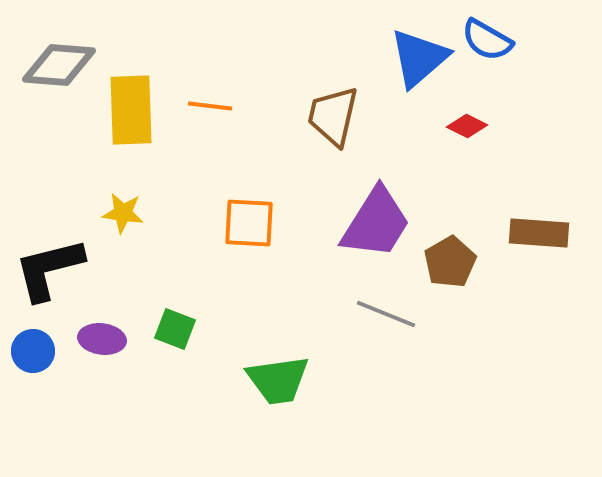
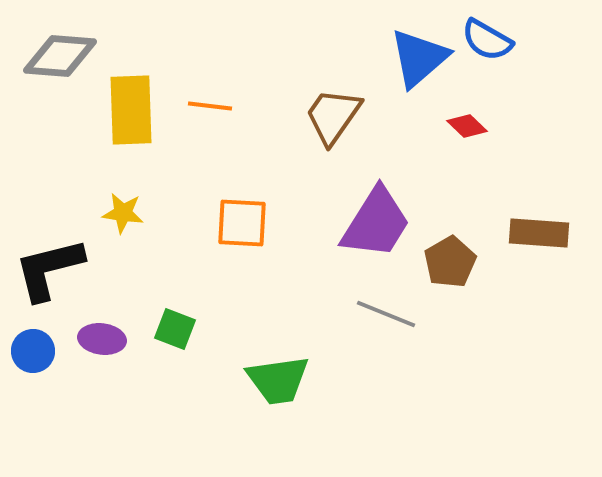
gray diamond: moved 1 px right, 9 px up
brown trapezoid: rotated 22 degrees clockwise
red diamond: rotated 18 degrees clockwise
orange square: moved 7 px left
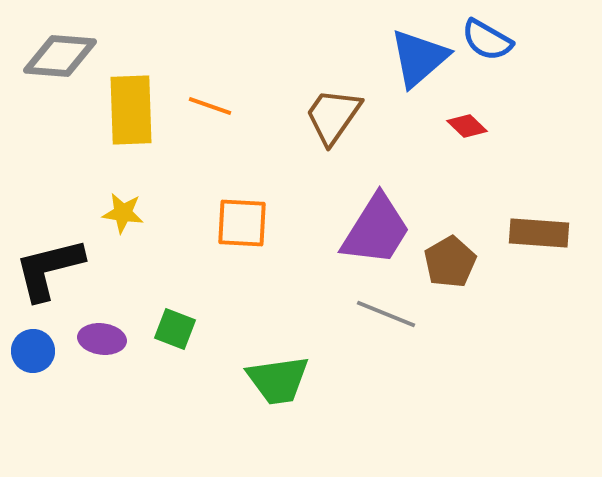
orange line: rotated 12 degrees clockwise
purple trapezoid: moved 7 px down
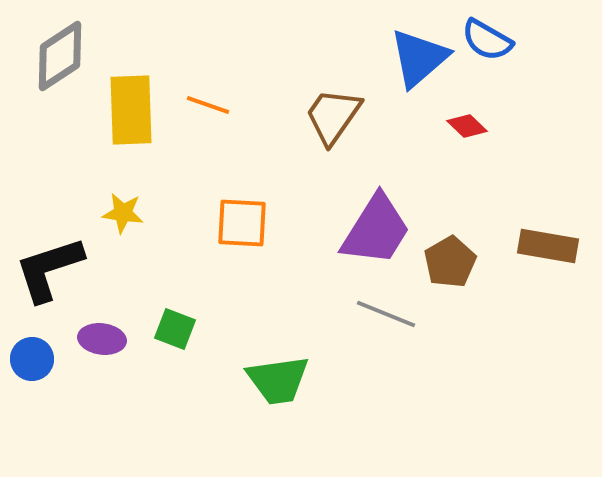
gray diamond: rotated 38 degrees counterclockwise
orange line: moved 2 px left, 1 px up
brown rectangle: moved 9 px right, 13 px down; rotated 6 degrees clockwise
black L-shape: rotated 4 degrees counterclockwise
blue circle: moved 1 px left, 8 px down
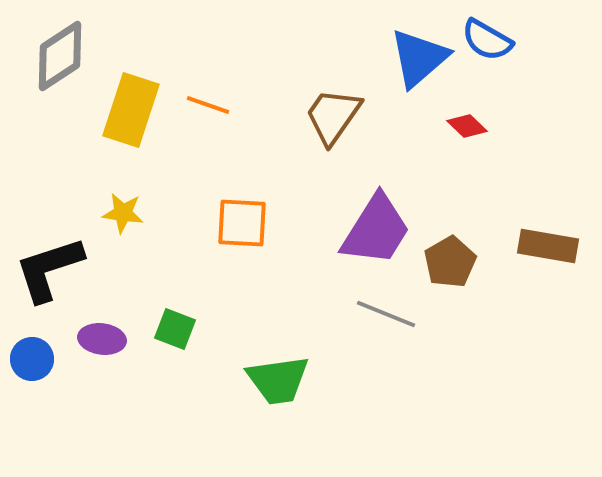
yellow rectangle: rotated 20 degrees clockwise
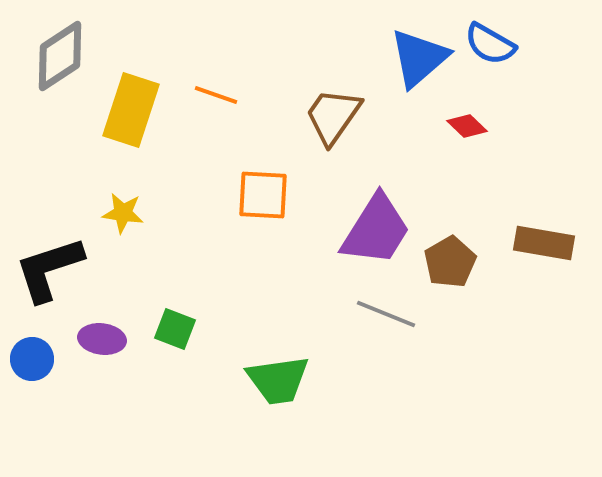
blue semicircle: moved 3 px right, 4 px down
orange line: moved 8 px right, 10 px up
orange square: moved 21 px right, 28 px up
brown rectangle: moved 4 px left, 3 px up
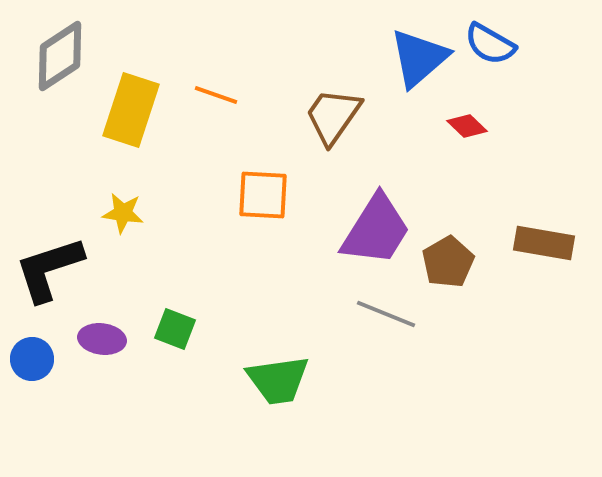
brown pentagon: moved 2 px left
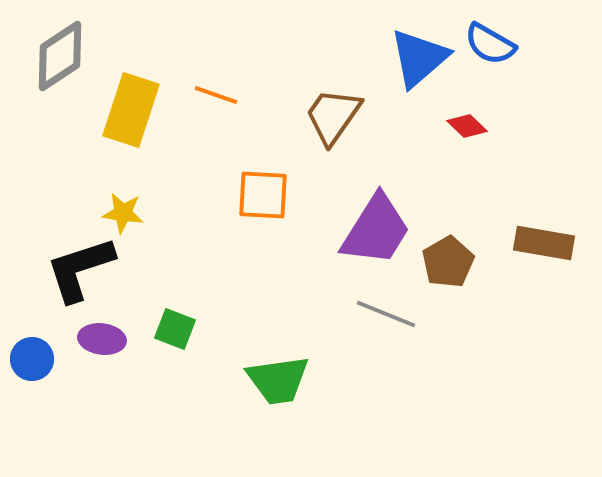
black L-shape: moved 31 px right
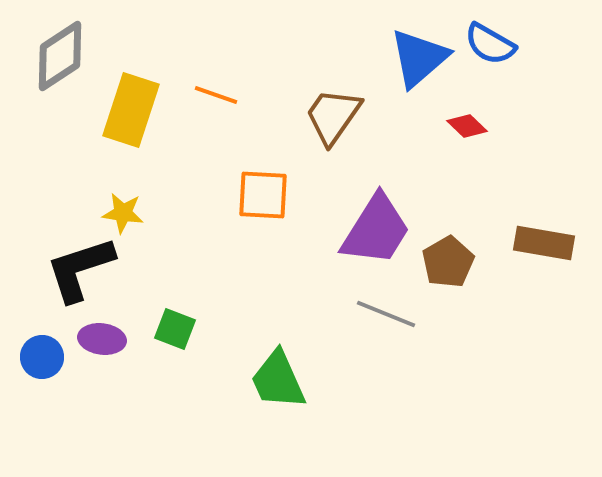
blue circle: moved 10 px right, 2 px up
green trapezoid: rotated 74 degrees clockwise
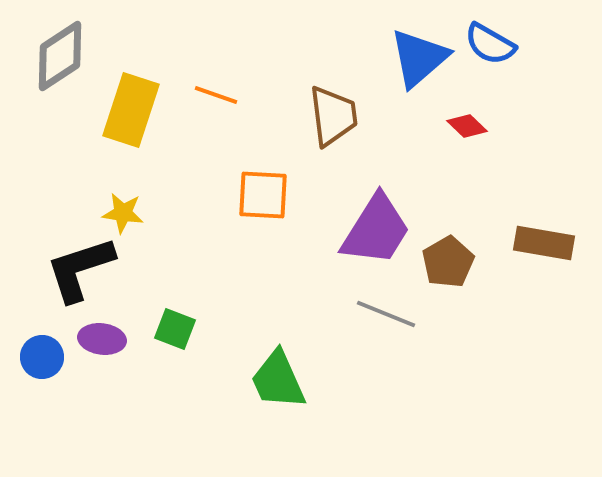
brown trapezoid: rotated 138 degrees clockwise
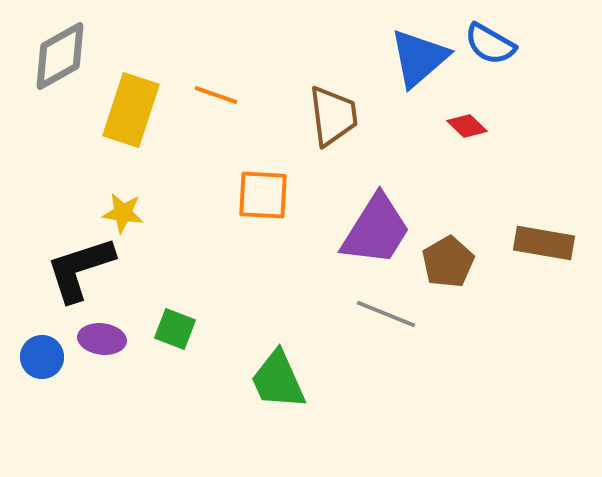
gray diamond: rotated 4 degrees clockwise
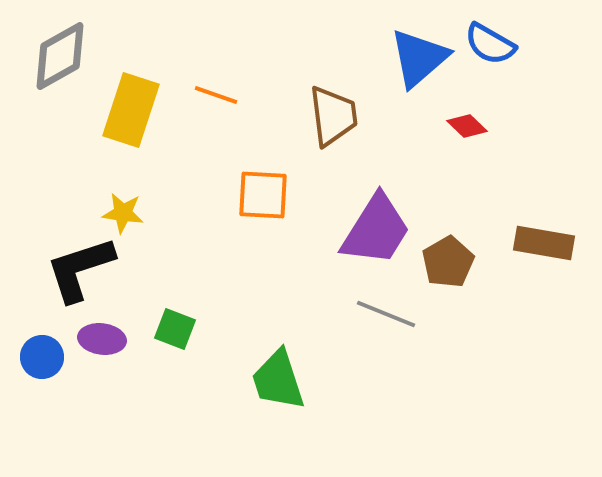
green trapezoid: rotated 6 degrees clockwise
